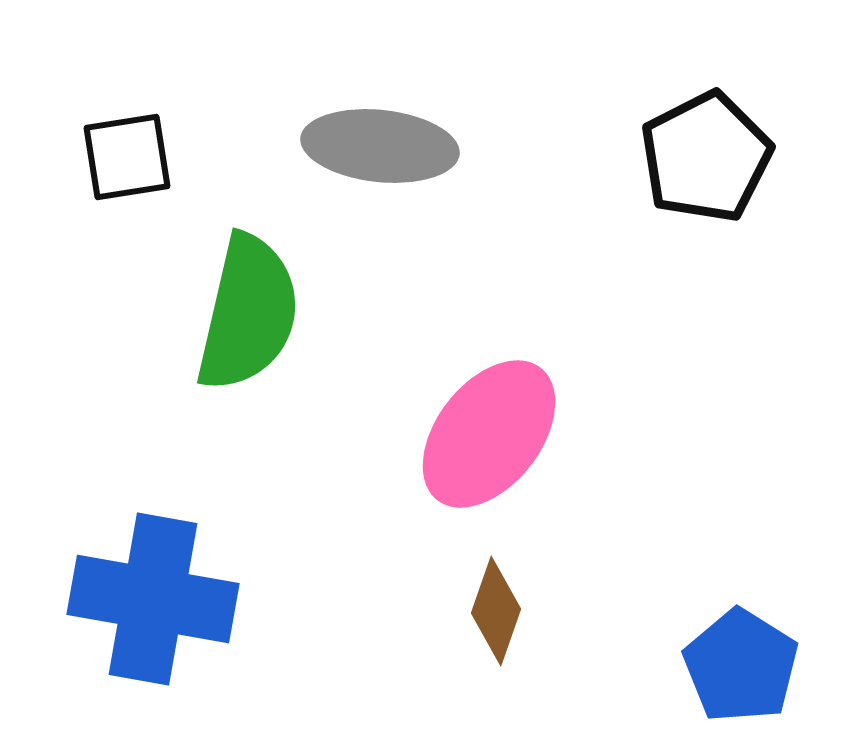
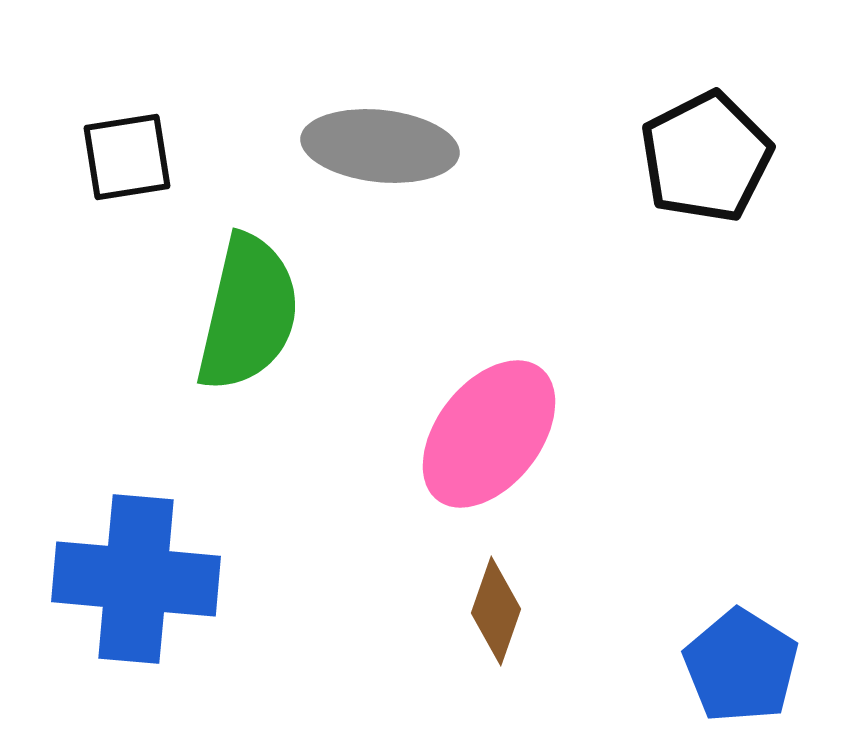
blue cross: moved 17 px left, 20 px up; rotated 5 degrees counterclockwise
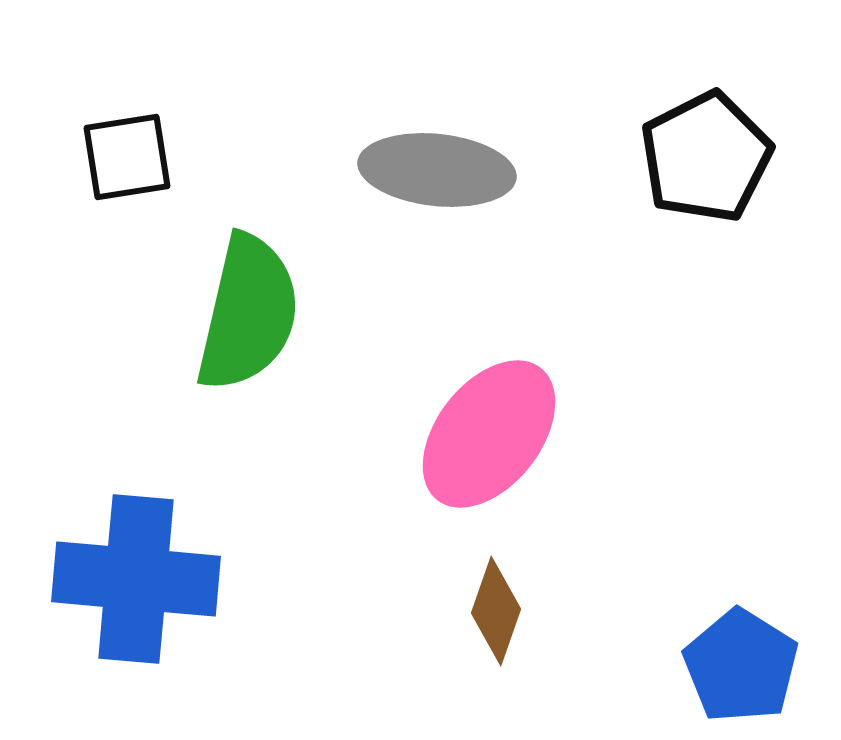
gray ellipse: moved 57 px right, 24 px down
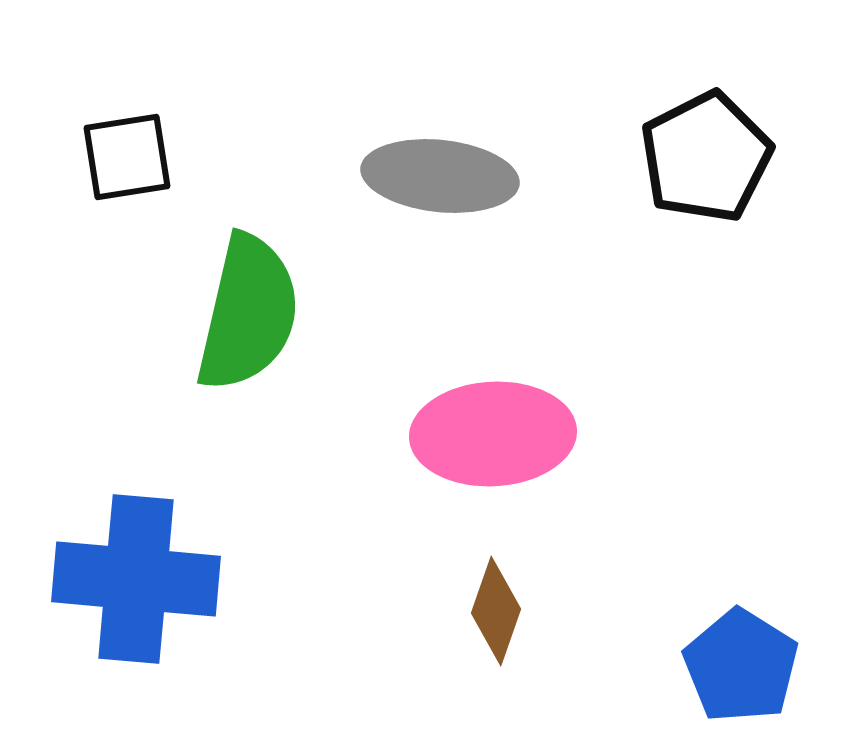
gray ellipse: moved 3 px right, 6 px down
pink ellipse: moved 4 px right; rotated 49 degrees clockwise
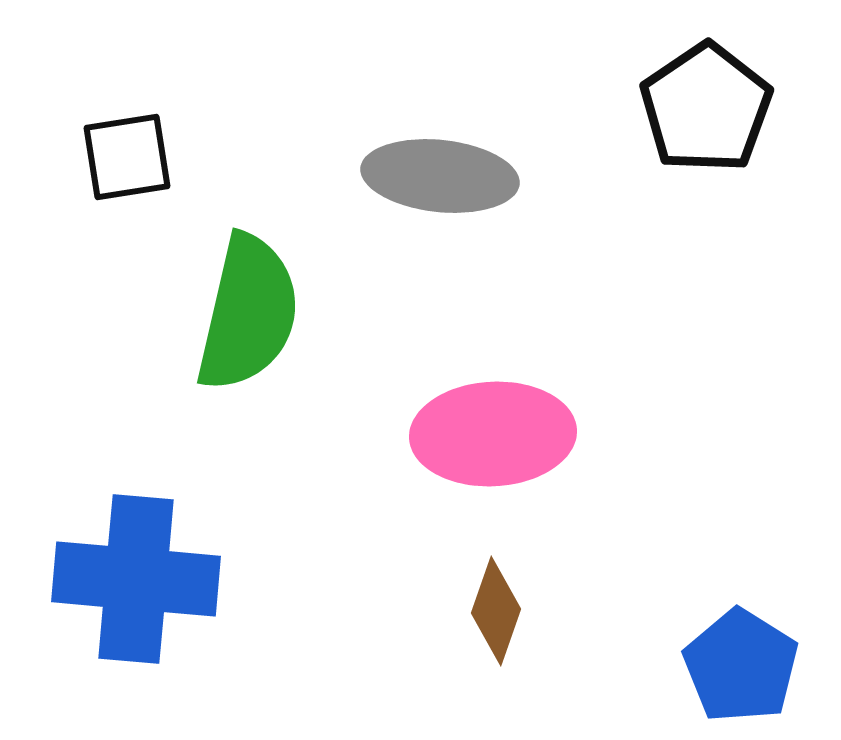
black pentagon: moved 49 px up; rotated 7 degrees counterclockwise
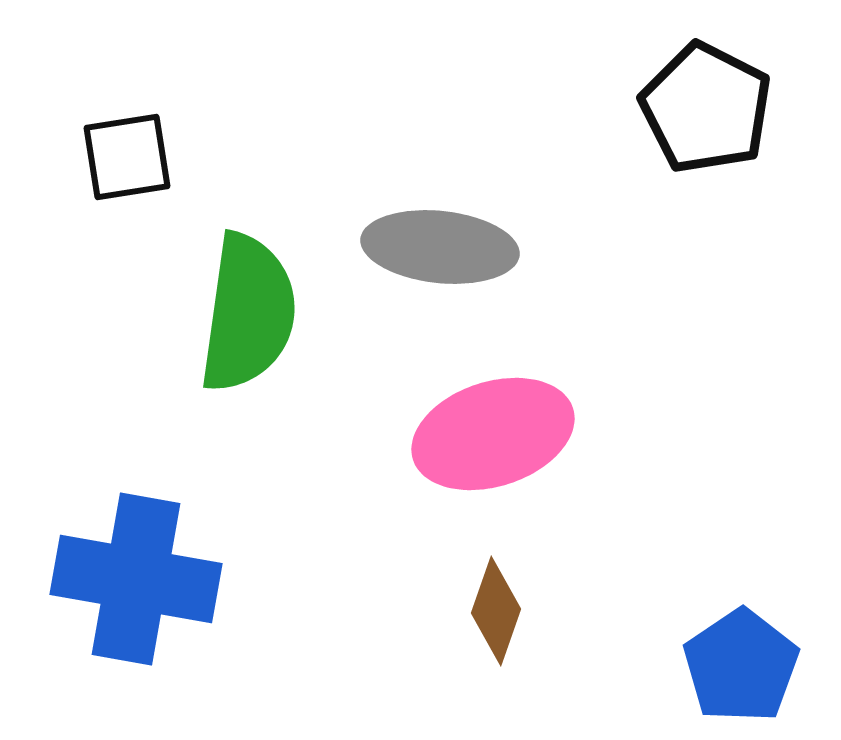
black pentagon: rotated 11 degrees counterclockwise
gray ellipse: moved 71 px down
green semicircle: rotated 5 degrees counterclockwise
pink ellipse: rotated 15 degrees counterclockwise
blue cross: rotated 5 degrees clockwise
blue pentagon: rotated 6 degrees clockwise
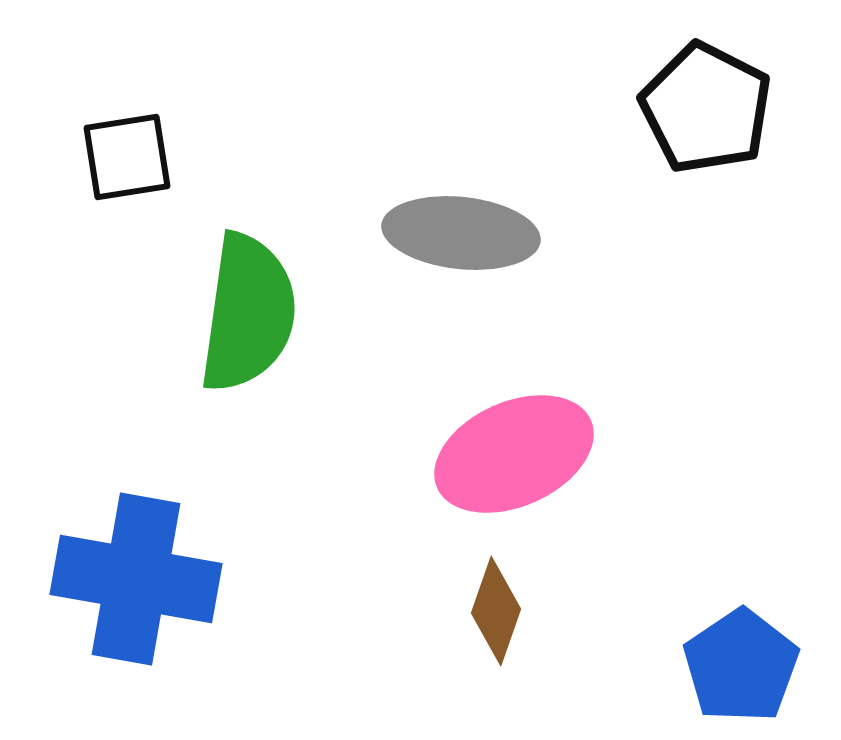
gray ellipse: moved 21 px right, 14 px up
pink ellipse: moved 21 px right, 20 px down; rotated 6 degrees counterclockwise
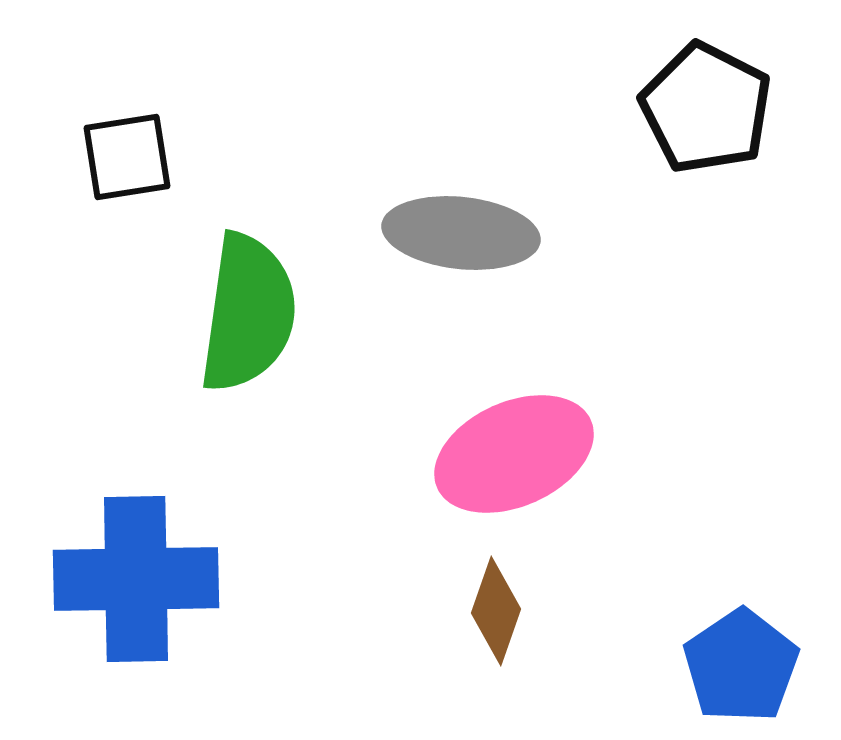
blue cross: rotated 11 degrees counterclockwise
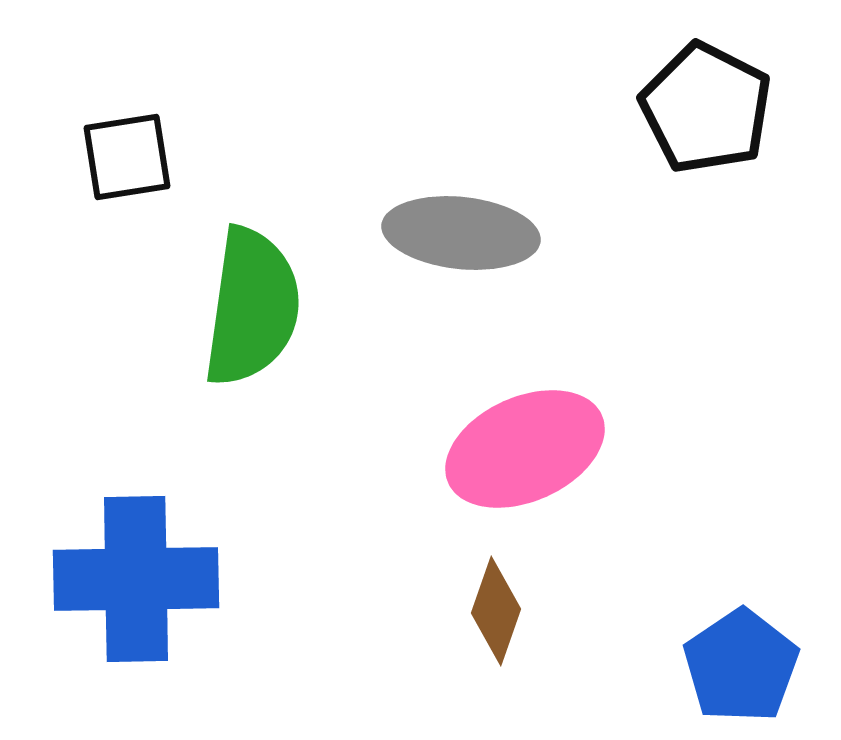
green semicircle: moved 4 px right, 6 px up
pink ellipse: moved 11 px right, 5 px up
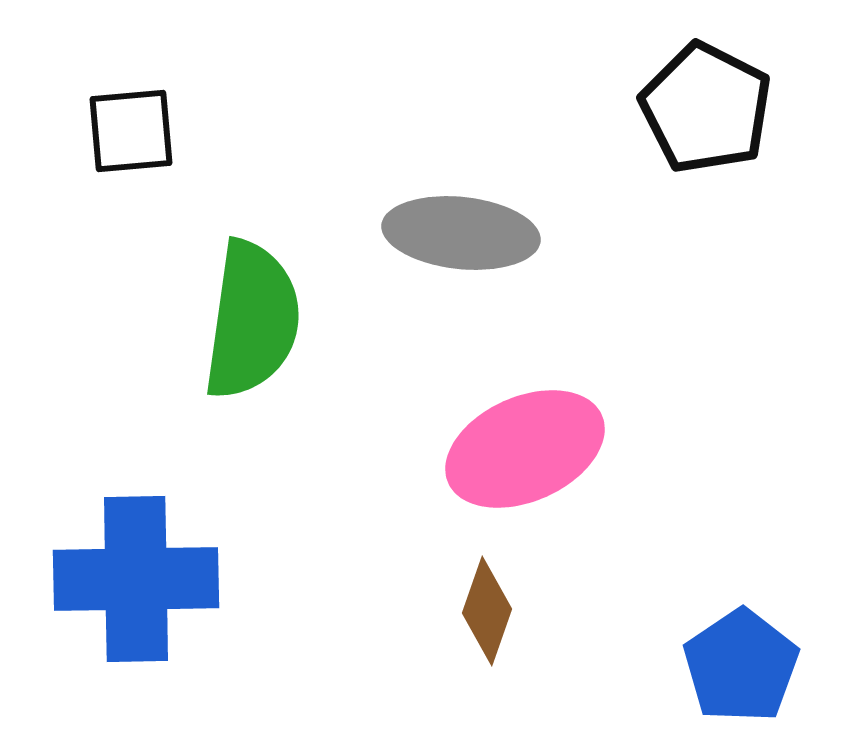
black square: moved 4 px right, 26 px up; rotated 4 degrees clockwise
green semicircle: moved 13 px down
brown diamond: moved 9 px left
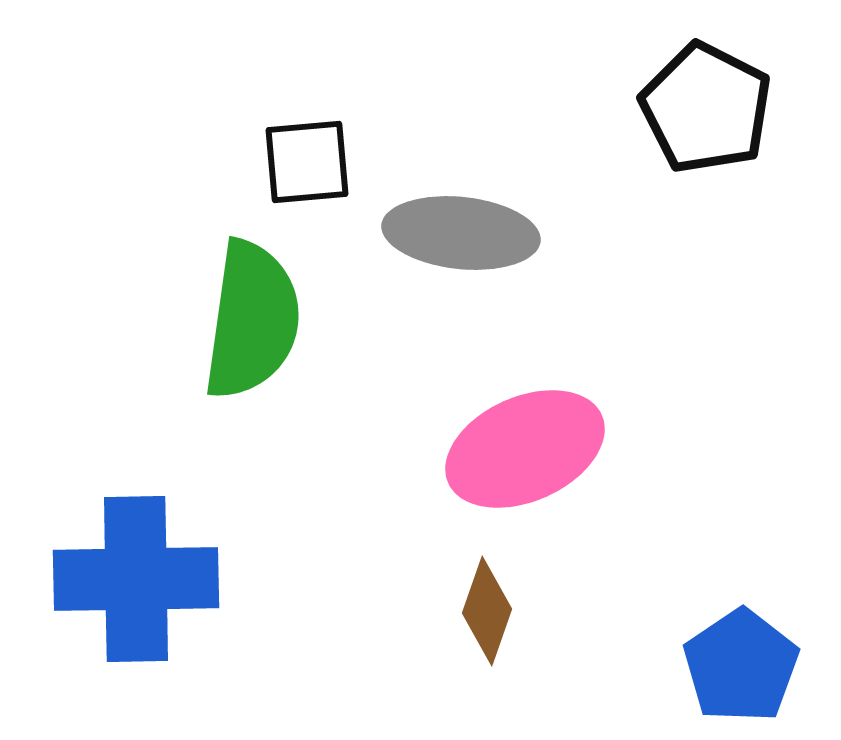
black square: moved 176 px right, 31 px down
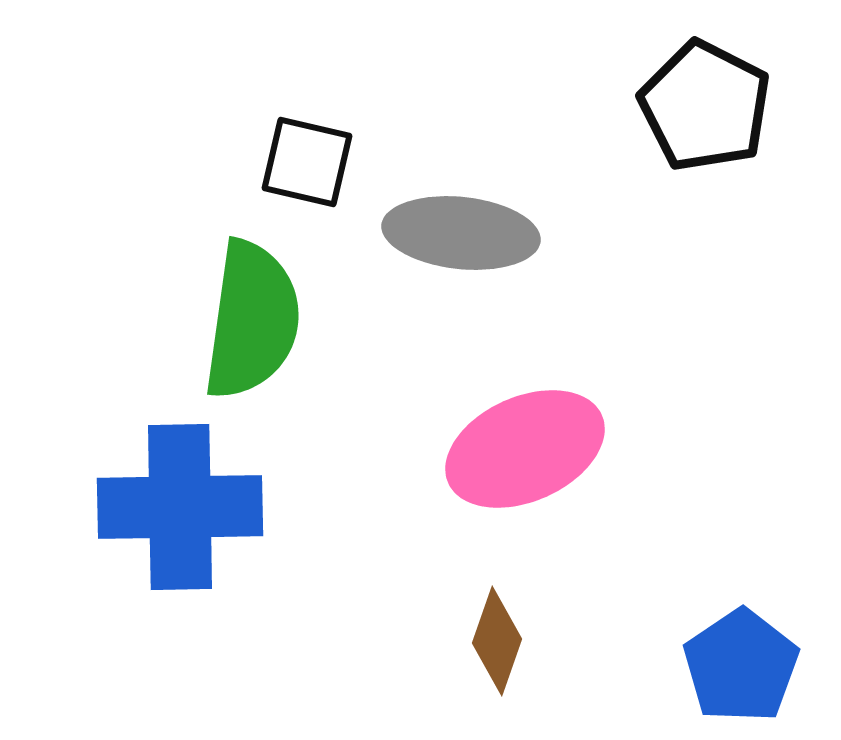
black pentagon: moved 1 px left, 2 px up
black square: rotated 18 degrees clockwise
blue cross: moved 44 px right, 72 px up
brown diamond: moved 10 px right, 30 px down
